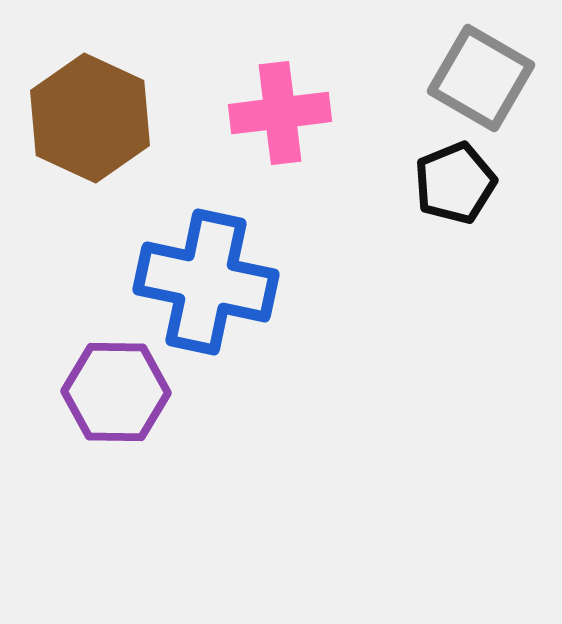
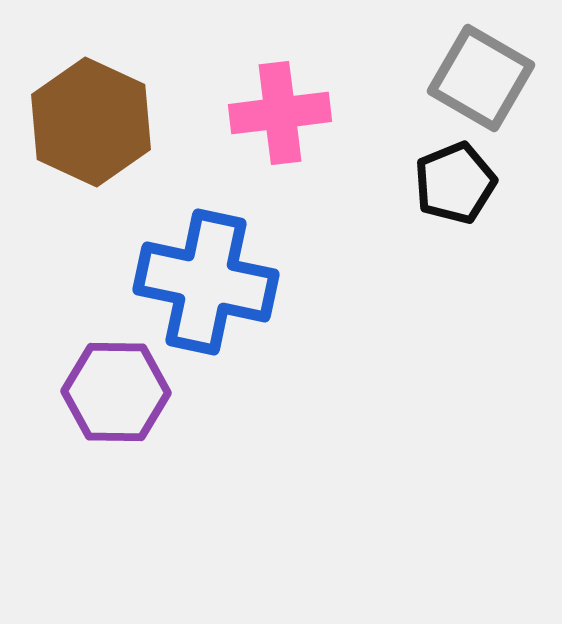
brown hexagon: moved 1 px right, 4 px down
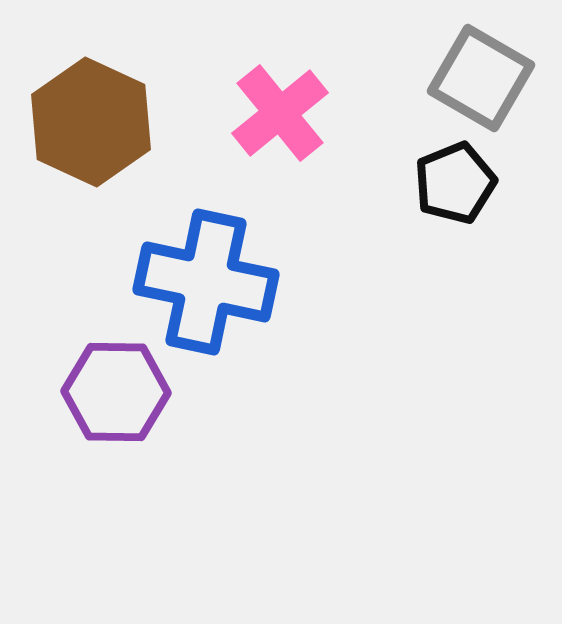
pink cross: rotated 32 degrees counterclockwise
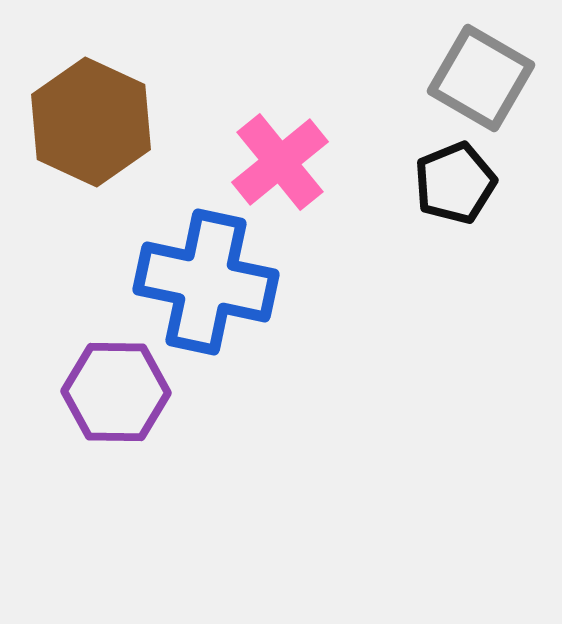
pink cross: moved 49 px down
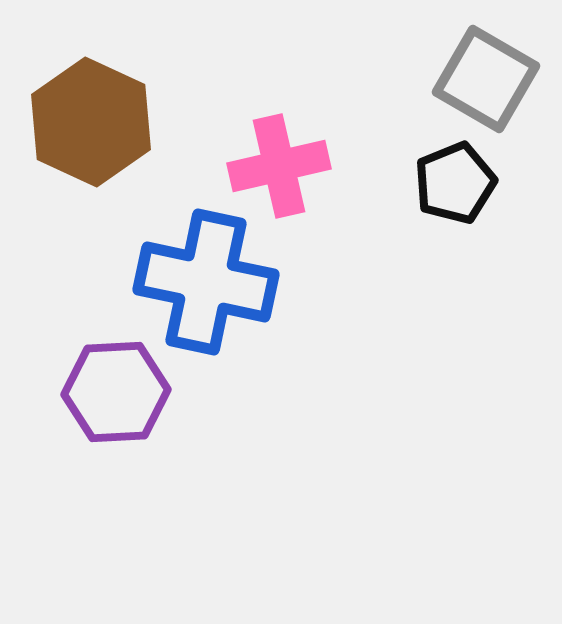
gray square: moved 5 px right, 1 px down
pink cross: moved 1 px left, 4 px down; rotated 26 degrees clockwise
purple hexagon: rotated 4 degrees counterclockwise
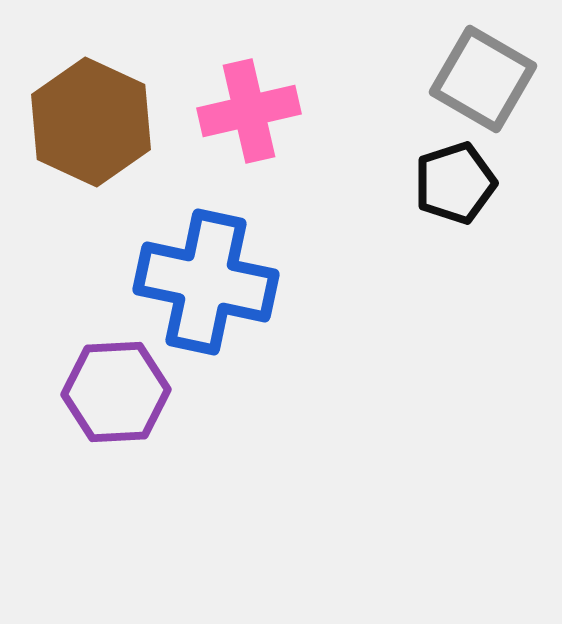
gray square: moved 3 px left
pink cross: moved 30 px left, 55 px up
black pentagon: rotated 4 degrees clockwise
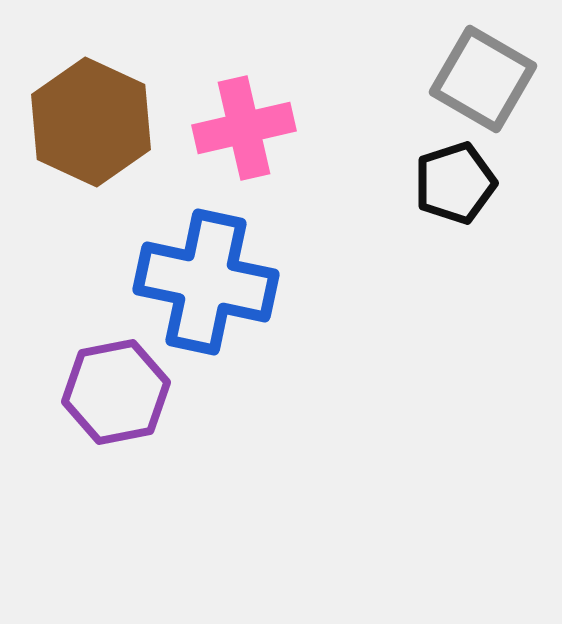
pink cross: moved 5 px left, 17 px down
purple hexagon: rotated 8 degrees counterclockwise
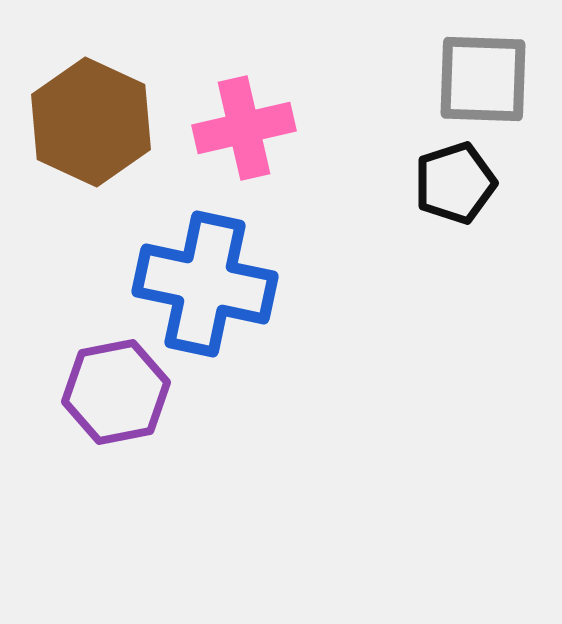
gray square: rotated 28 degrees counterclockwise
blue cross: moved 1 px left, 2 px down
